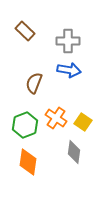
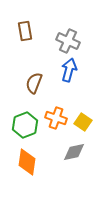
brown rectangle: rotated 36 degrees clockwise
gray cross: rotated 25 degrees clockwise
blue arrow: rotated 85 degrees counterclockwise
orange cross: rotated 15 degrees counterclockwise
gray diamond: rotated 70 degrees clockwise
orange diamond: moved 1 px left
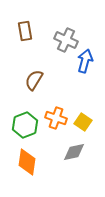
gray cross: moved 2 px left, 1 px up
blue arrow: moved 16 px right, 9 px up
brown semicircle: moved 3 px up; rotated 10 degrees clockwise
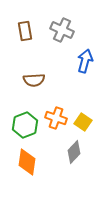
gray cross: moved 4 px left, 10 px up
brown semicircle: rotated 125 degrees counterclockwise
gray diamond: rotated 35 degrees counterclockwise
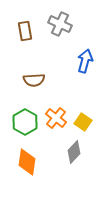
gray cross: moved 2 px left, 6 px up
orange cross: rotated 20 degrees clockwise
green hexagon: moved 3 px up; rotated 10 degrees counterclockwise
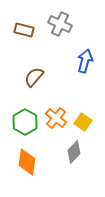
brown rectangle: moved 1 px left, 1 px up; rotated 66 degrees counterclockwise
brown semicircle: moved 3 px up; rotated 135 degrees clockwise
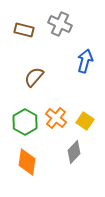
yellow square: moved 2 px right, 1 px up
